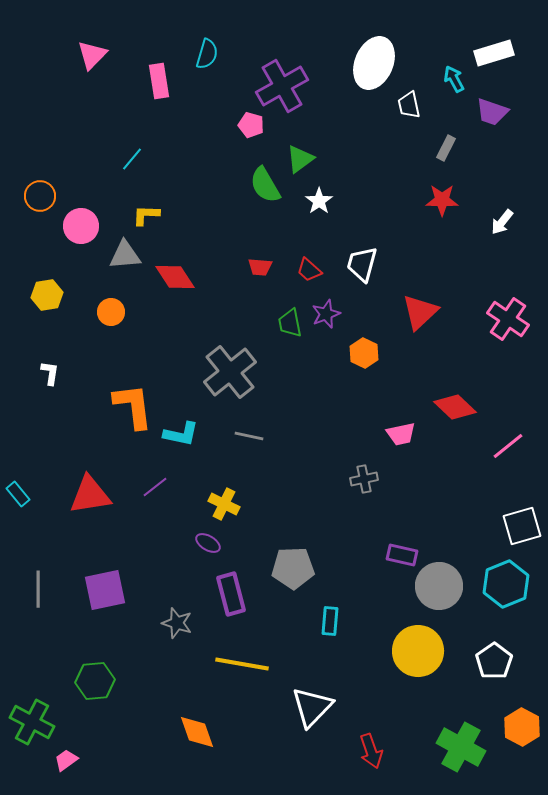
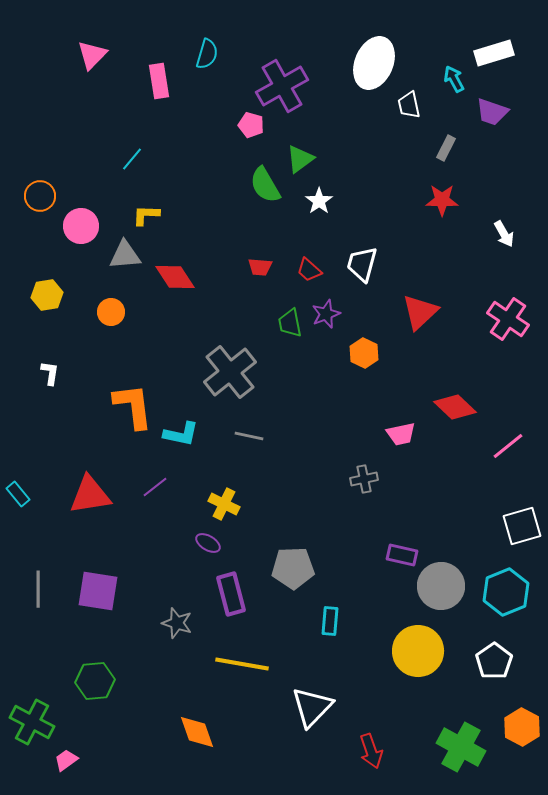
white arrow at (502, 222): moved 2 px right, 12 px down; rotated 68 degrees counterclockwise
cyan hexagon at (506, 584): moved 8 px down
gray circle at (439, 586): moved 2 px right
purple square at (105, 590): moved 7 px left, 1 px down; rotated 21 degrees clockwise
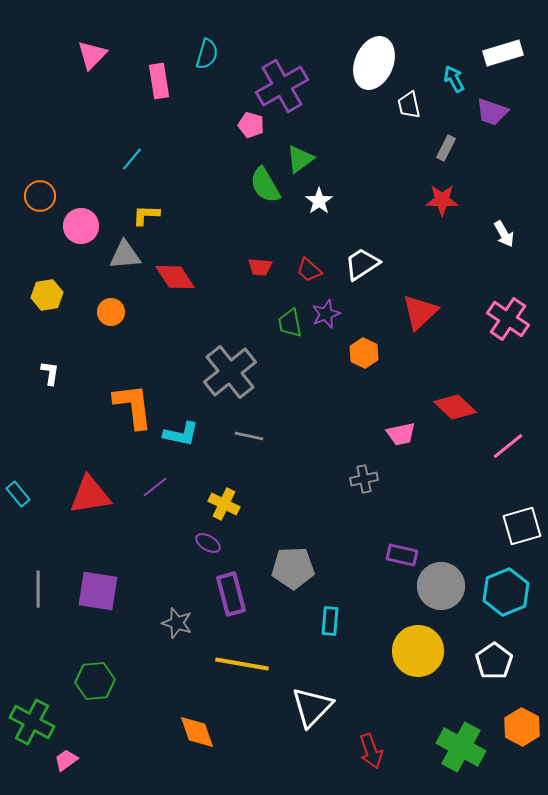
white rectangle at (494, 53): moved 9 px right
white trapezoid at (362, 264): rotated 42 degrees clockwise
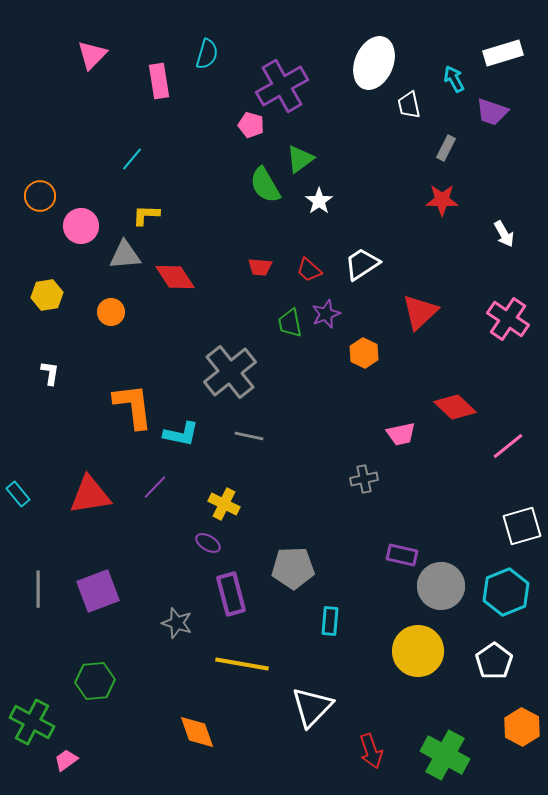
purple line at (155, 487): rotated 8 degrees counterclockwise
purple square at (98, 591): rotated 30 degrees counterclockwise
green cross at (461, 747): moved 16 px left, 8 px down
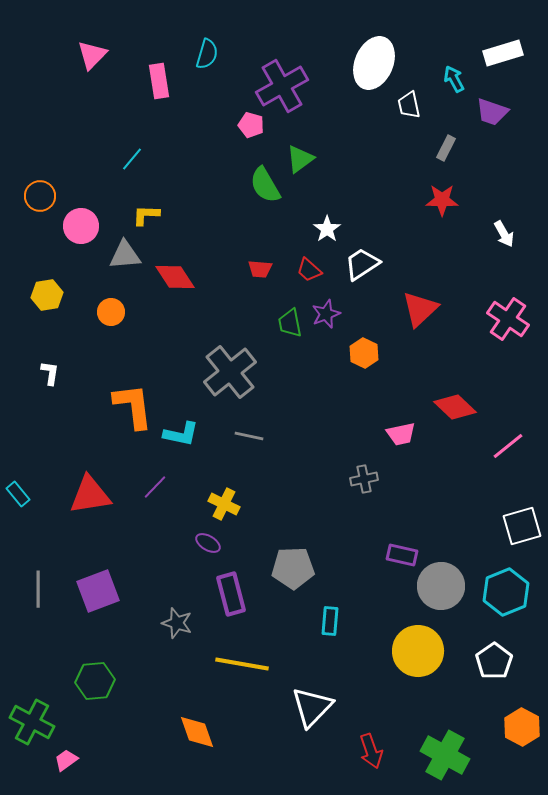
white star at (319, 201): moved 8 px right, 28 px down
red trapezoid at (260, 267): moved 2 px down
red triangle at (420, 312): moved 3 px up
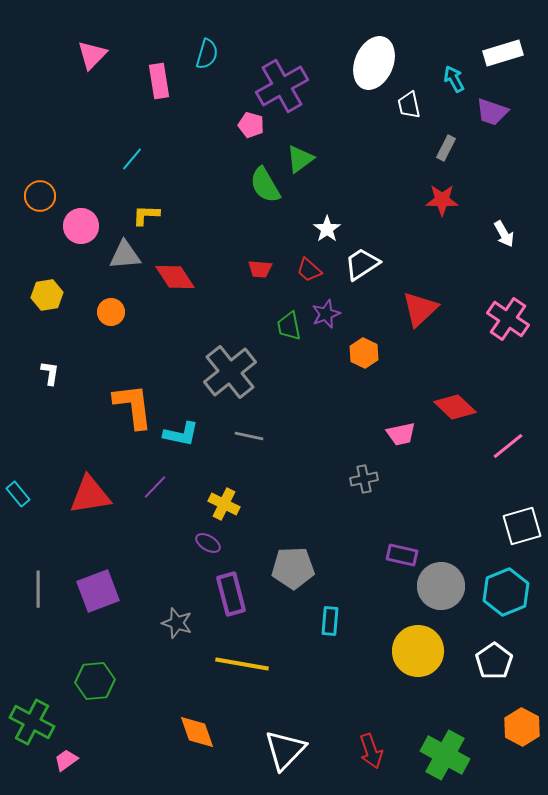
green trapezoid at (290, 323): moved 1 px left, 3 px down
white triangle at (312, 707): moved 27 px left, 43 px down
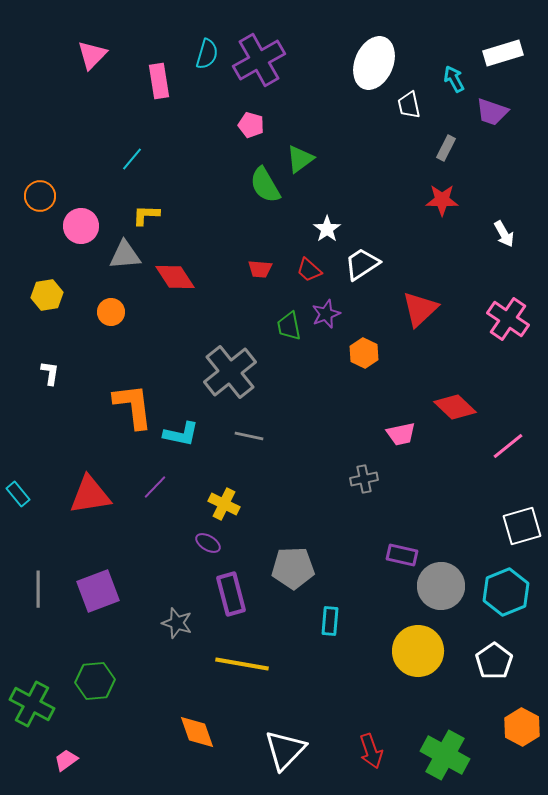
purple cross at (282, 86): moved 23 px left, 26 px up
green cross at (32, 722): moved 18 px up
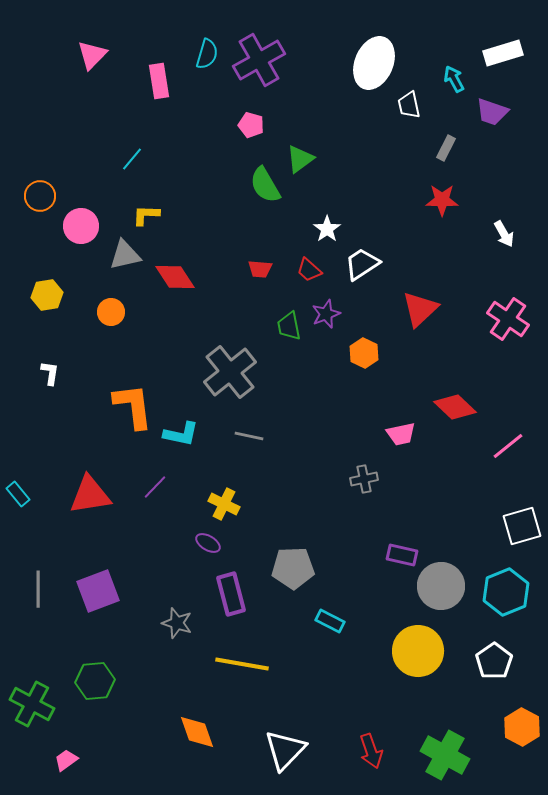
gray triangle at (125, 255): rotated 8 degrees counterclockwise
cyan rectangle at (330, 621): rotated 68 degrees counterclockwise
